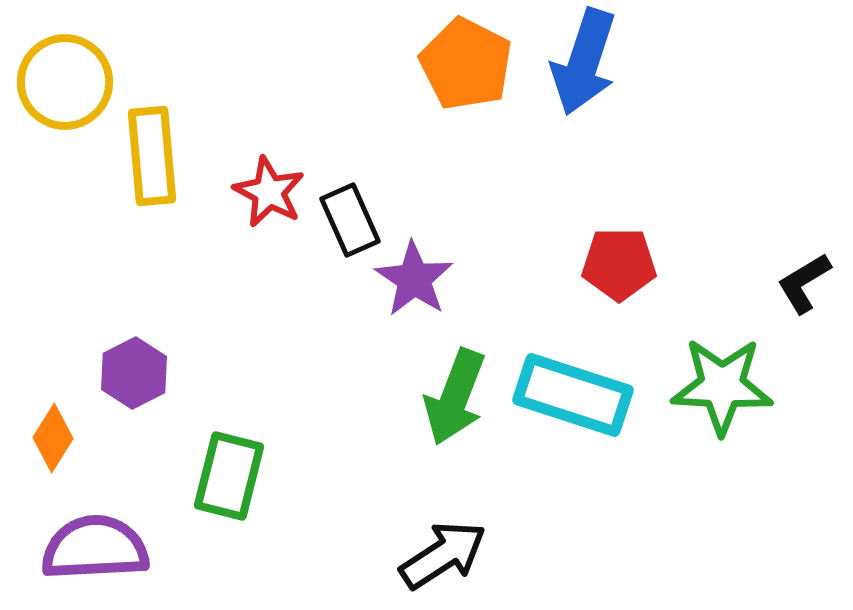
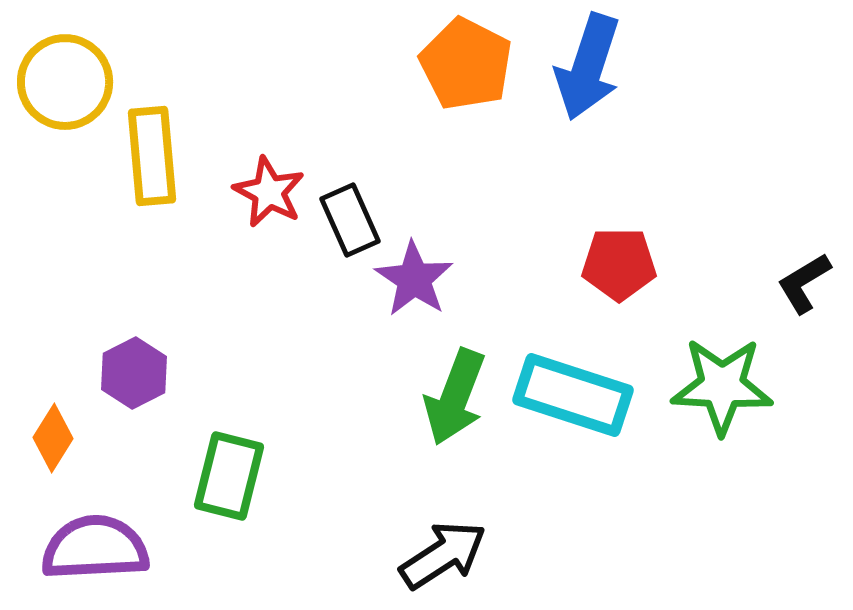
blue arrow: moved 4 px right, 5 px down
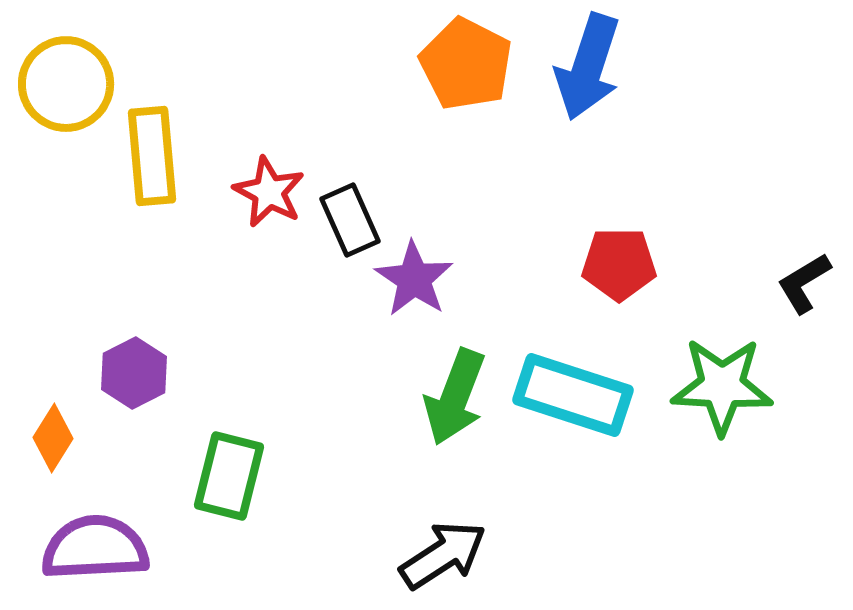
yellow circle: moved 1 px right, 2 px down
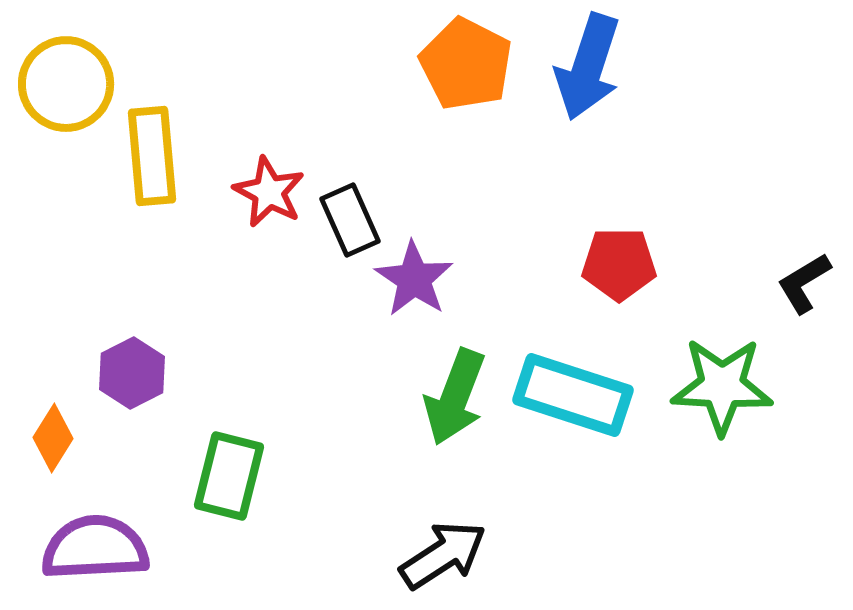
purple hexagon: moved 2 px left
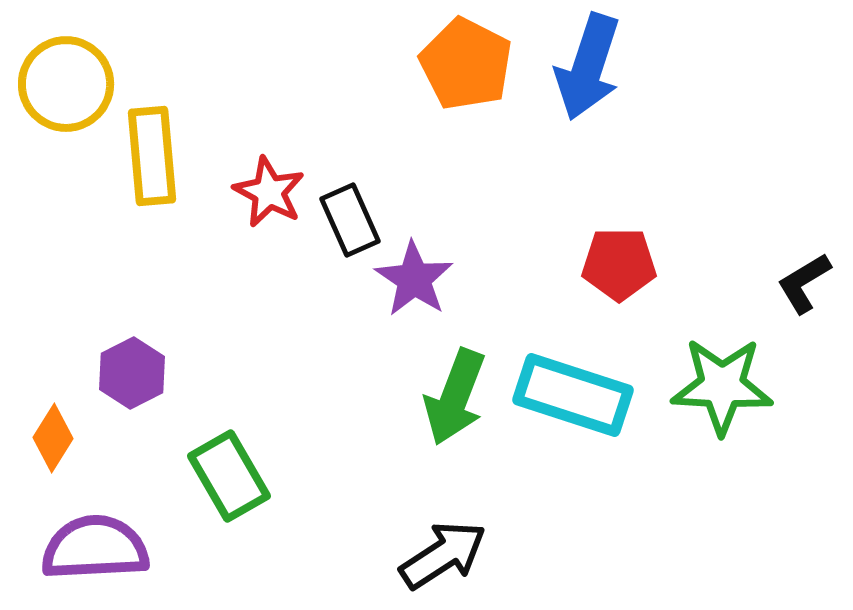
green rectangle: rotated 44 degrees counterclockwise
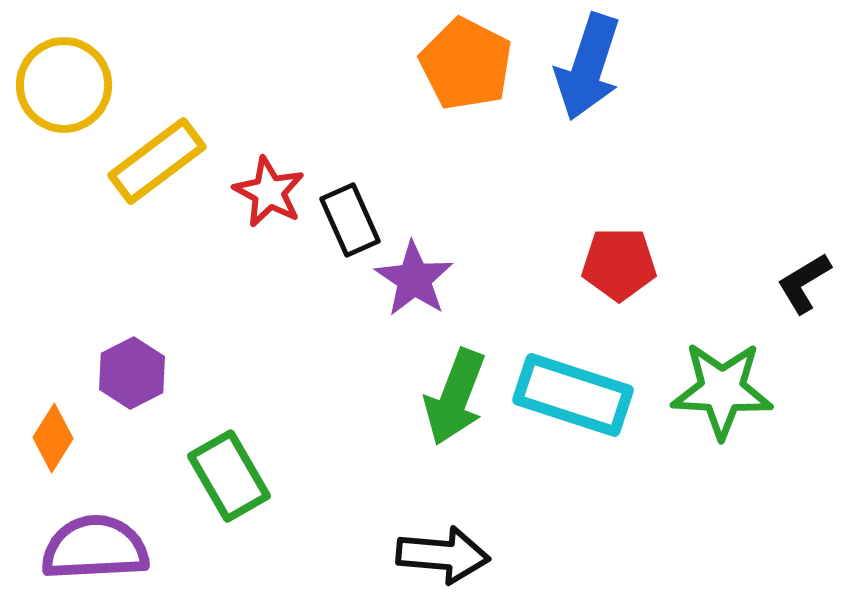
yellow circle: moved 2 px left, 1 px down
yellow rectangle: moved 5 px right, 5 px down; rotated 58 degrees clockwise
green star: moved 4 px down
black arrow: rotated 38 degrees clockwise
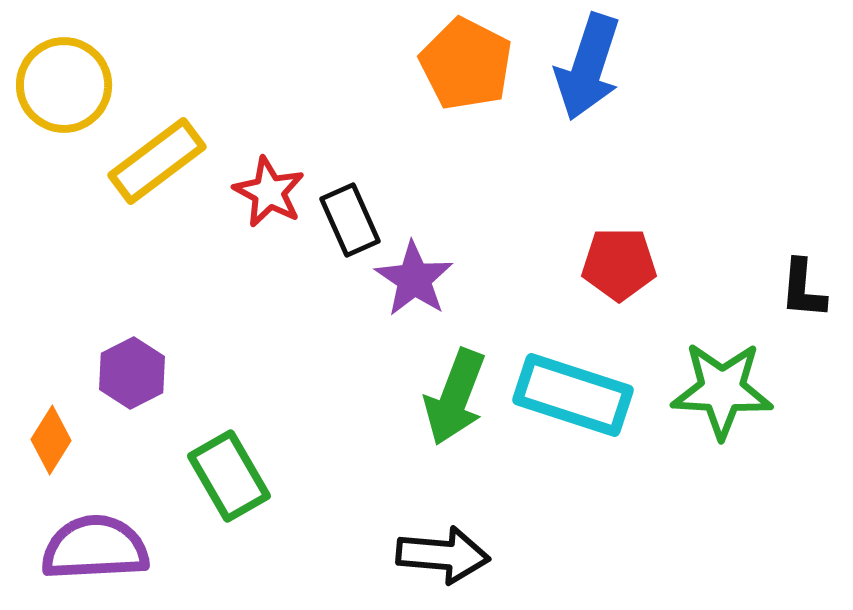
black L-shape: moved 1 px left, 6 px down; rotated 54 degrees counterclockwise
orange diamond: moved 2 px left, 2 px down
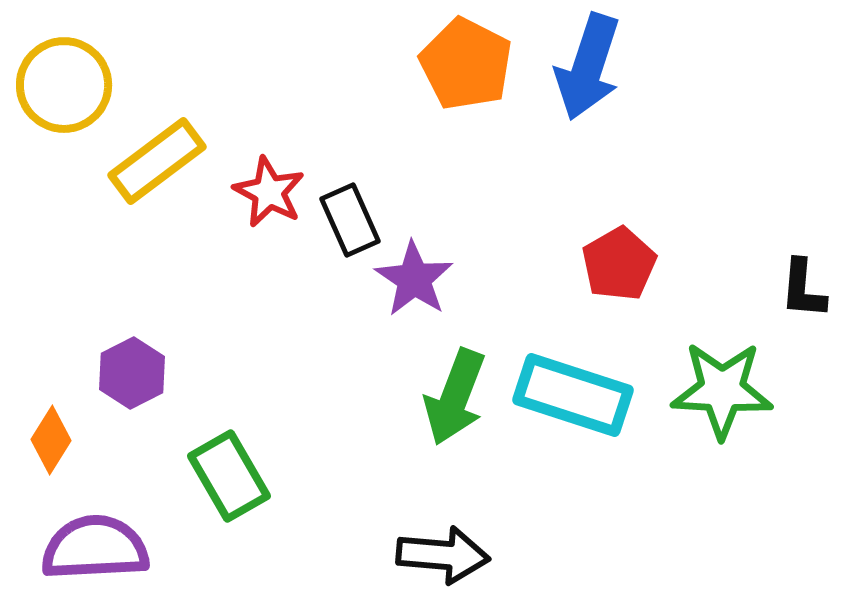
red pentagon: rotated 30 degrees counterclockwise
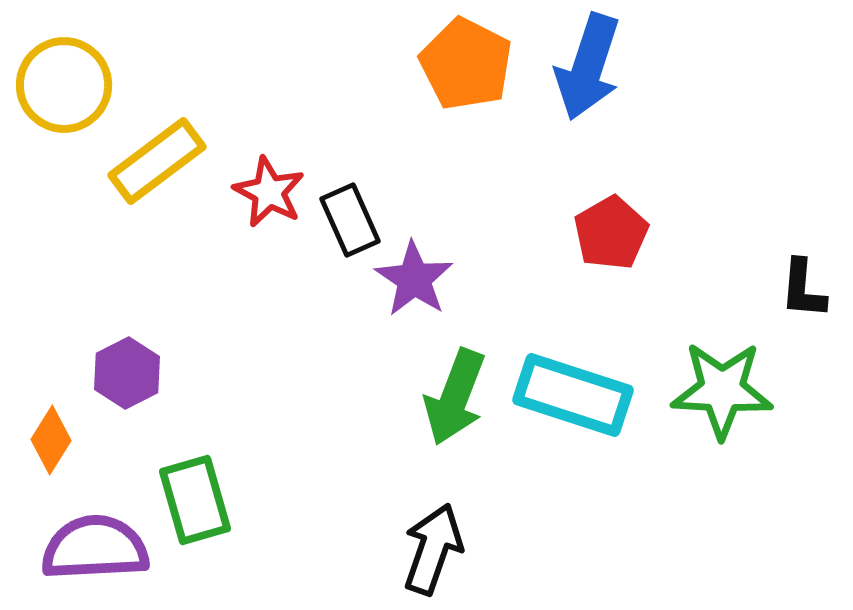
red pentagon: moved 8 px left, 31 px up
purple hexagon: moved 5 px left
green rectangle: moved 34 px left, 24 px down; rotated 14 degrees clockwise
black arrow: moved 10 px left, 6 px up; rotated 76 degrees counterclockwise
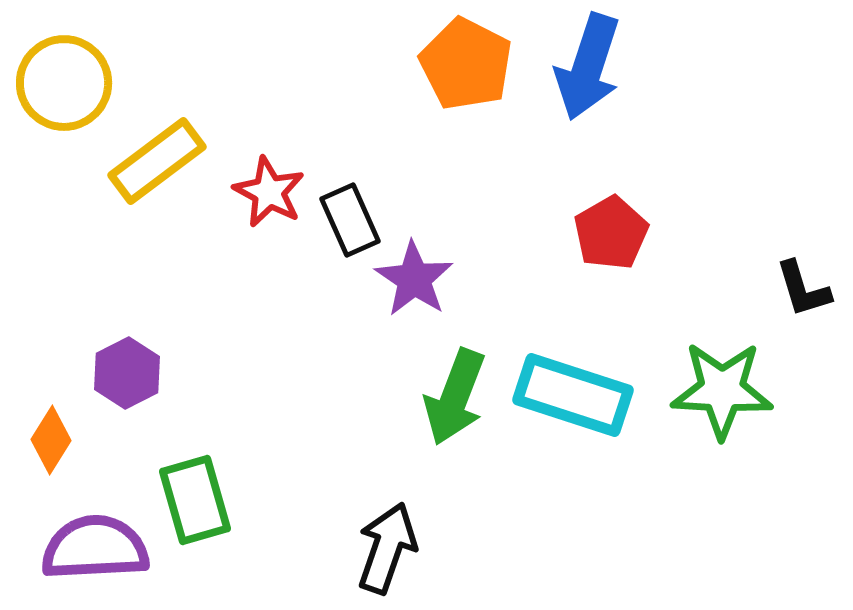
yellow circle: moved 2 px up
black L-shape: rotated 22 degrees counterclockwise
black arrow: moved 46 px left, 1 px up
